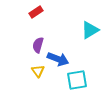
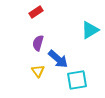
purple semicircle: moved 2 px up
blue arrow: rotated 20 degrees clockwise
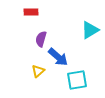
red rectangle: moved 5 px left; rotated 32 degrees clockwise
purple semicircle: moved 3 px right, 4 px up
blue arrow: moved 2 px up
yellow triangle: rotated 24 degrees clockwise
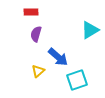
purple semicircle: moved 5 px left, 5 px up
cyan square: rotated 10 degrees counterclockwise
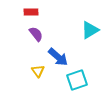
purple semicircle: rotated 126 degrees clockwise
yellow triangle: rotated 24 degrees counterclockwise
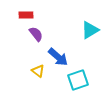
red rectangle: moved 5 px left, 3 px down
yellow triangle: rotated 16 degrees counterclockwise
cyan square: moved 1 px right
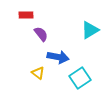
purple semicircle: moved 5 px right
blue arrow: rotated 30 degrees counterclockwise
yellow triangle: moved 2 px down
cyan square: moved 2 px right, 2 px up; rotated 15 degrees counterclockwise
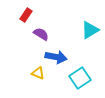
red rectangle: rotated 56 degrees counterclockwise
purple semicircle: rotated 21 degrees counterclockwise
blue arrow: moved 2 px left
yellow triangle: rotated 16 degrees counterclockwise
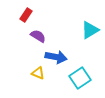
purple semicircle: moved 3 px left, 2 px down
